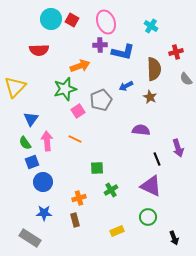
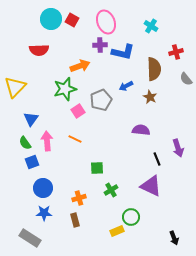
blue circle: moved 6 px down
green circle: moved 17 px left
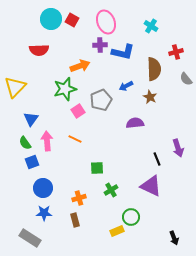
purple semicircle: moved 6 px left, 7 px up; rotated 12 degrees counterclockwise
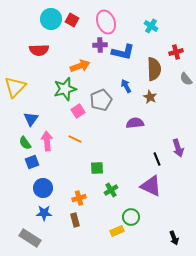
blue arrow: rotated 88 degrees clockwise
